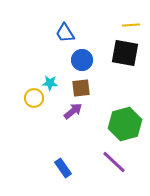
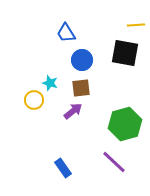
yellow line: moved 5 px right
blue trapezoid: moved 1 px right
cyan star: rotated 14 degrees clockwise
yellow circle: moved 2 px down
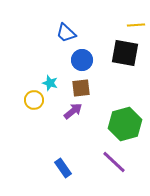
blue trapezoid: rotated 15 degrees counterclockwise
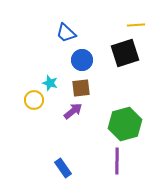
black square: rotated 28 degrees counterclockwise
purple line: moved 3 px right, 1 px up; rotated 48 degrees clockwise
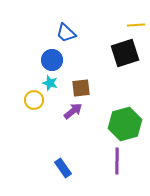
blue circle: moved 30 px left
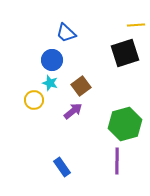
brown square: moved 2 px up; rotated 30 degrees counterclockwise
blue rectangle: moved 1 px left, 1 px up
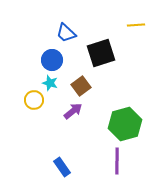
black square: moved 24 px left
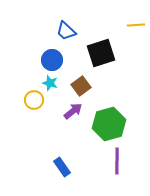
blue trapezoid: moved 2 px up
green hexagon: moved 16 px left
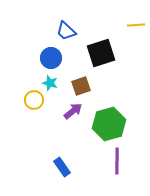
blue circle: moved 1 px left, 2 px up
brown square: rotated 18 degrees clockwise
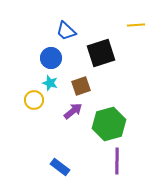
blue rectangle: moved 2 px left; rotated 18 degrees counterclockwise
